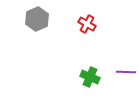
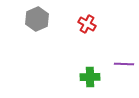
purple line: moved 2 px left, 8 px up
green cross: rotated 24 degrees counterclockwise
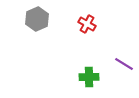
purple line: rotated 30 degrees clockwise
green cross: moved 1 px left
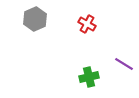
gray hexagon: moved 2 px left
green cross: rotated 12 degrees counterclockwise
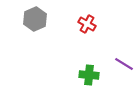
green cross: moved 2 px up; rotated 18 degrees clockwise
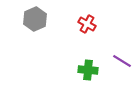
purple line: moved 2 px left, 3 px up
green cross: moved 1 px left, 5 px up
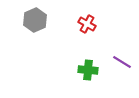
gray hexagon: moved 1 px down
purple line: moved 1 px down
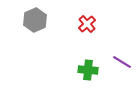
red cross: rotated 18 degrees clockwise
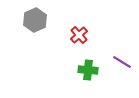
red cross: moved 8 px left, 11 px down
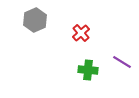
red cross: moved 2 px right, 2 px up
